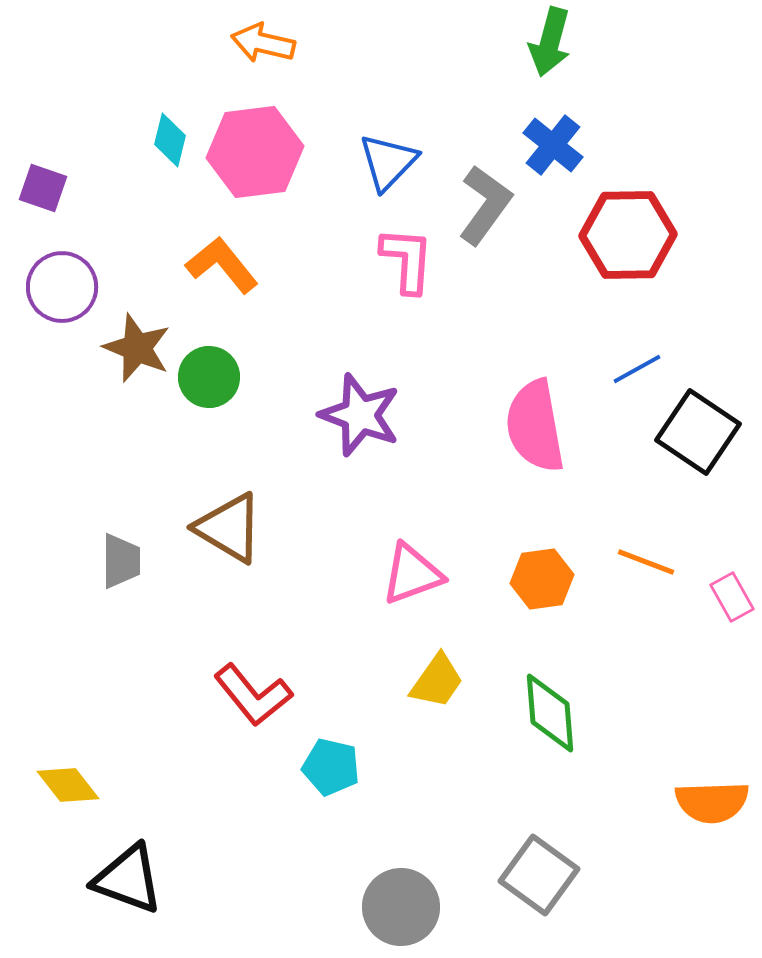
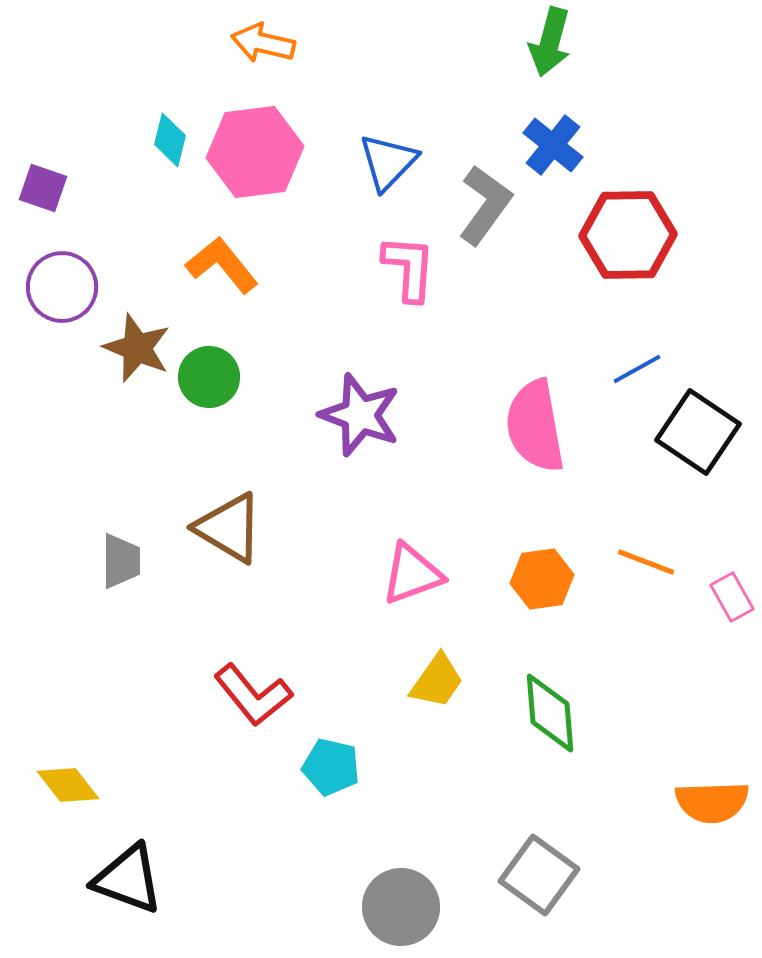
pink L-shape: moved 2 px right, 8 px down
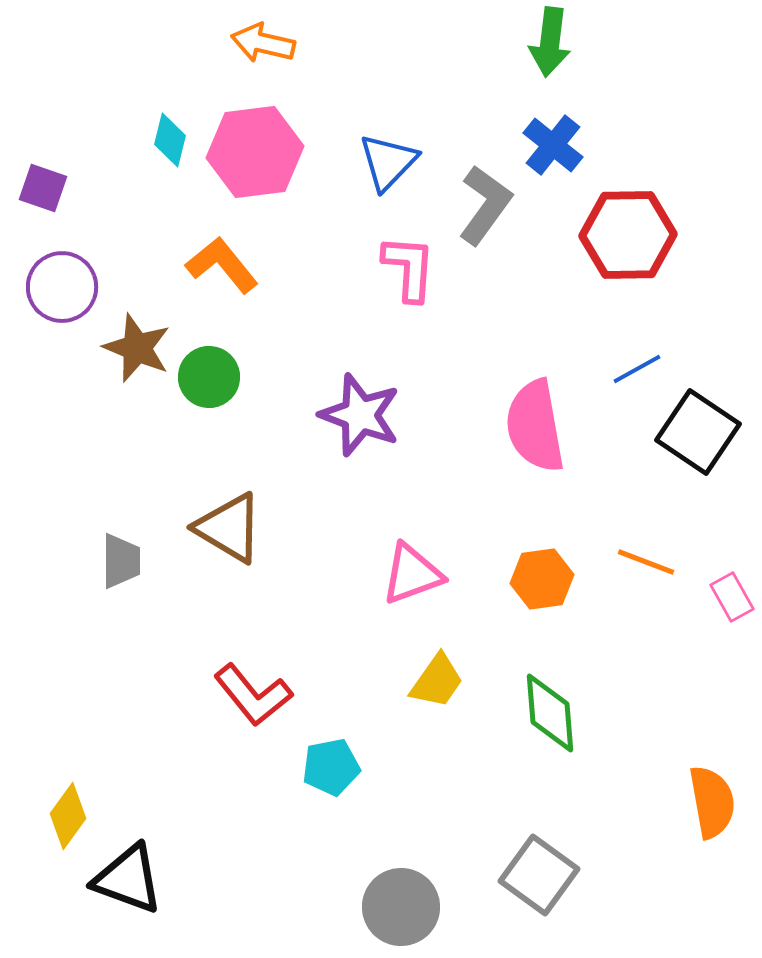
green arrow: rotated 8 degrees counterclockwise
cyan pentagon: rotated 24 degrees counterclockwise
yellow diamond: moved 31 px down; rotated 74 degrees clockwise
orange semicircle: rotated 98 degrees counterclockwise
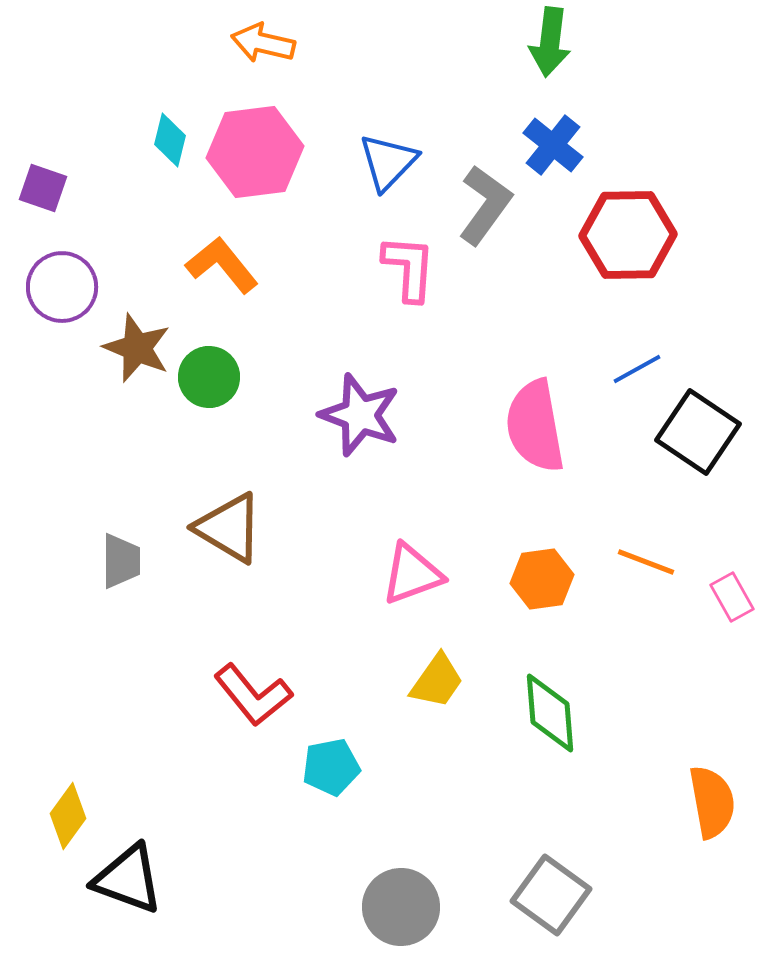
gray square: moved 12 px right, 20 px down
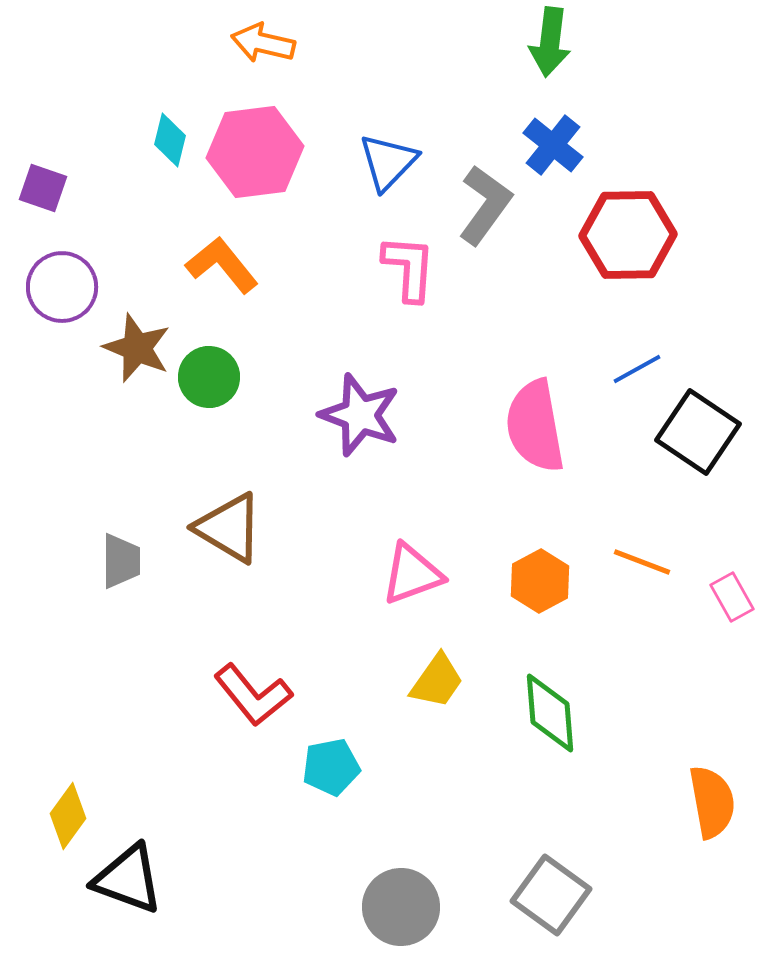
orange line: moved 4 px left
orange hexagon: moved 2 px left, 2 px down; rotated 20 degrees counterclockwise
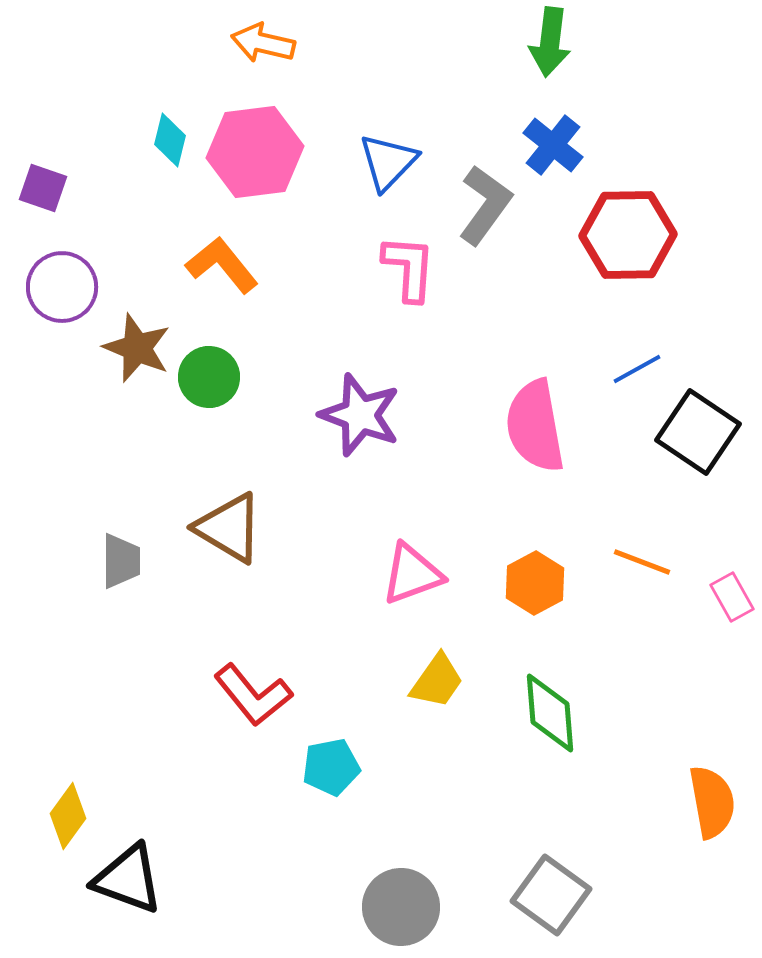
orange hexagon: moved 5 px left, 2 px down
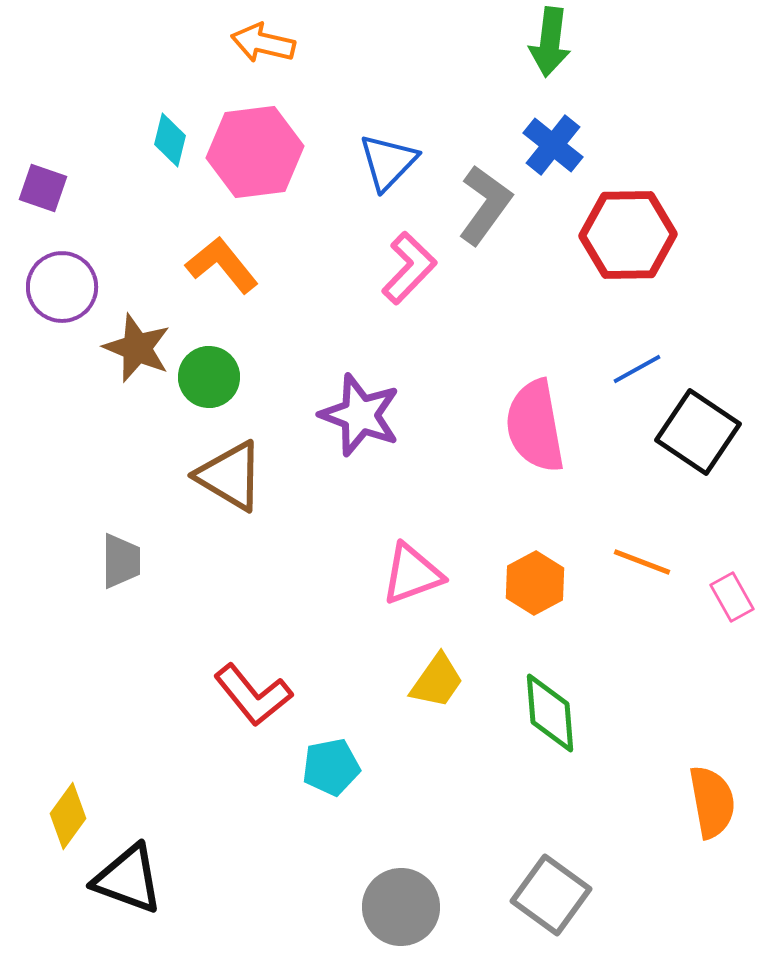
pink L-shape: rotated 40 degrees clockwise
brown triangle: moved 1 px right, 52 px up
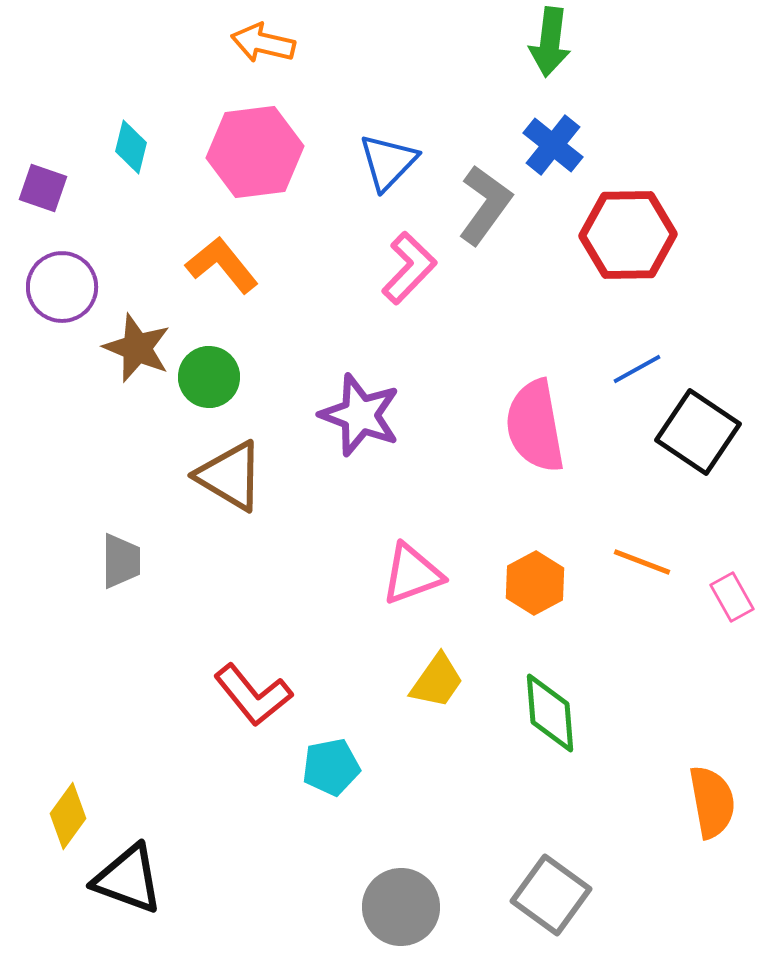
cyan diamond: moved 39 px left, 7 px down
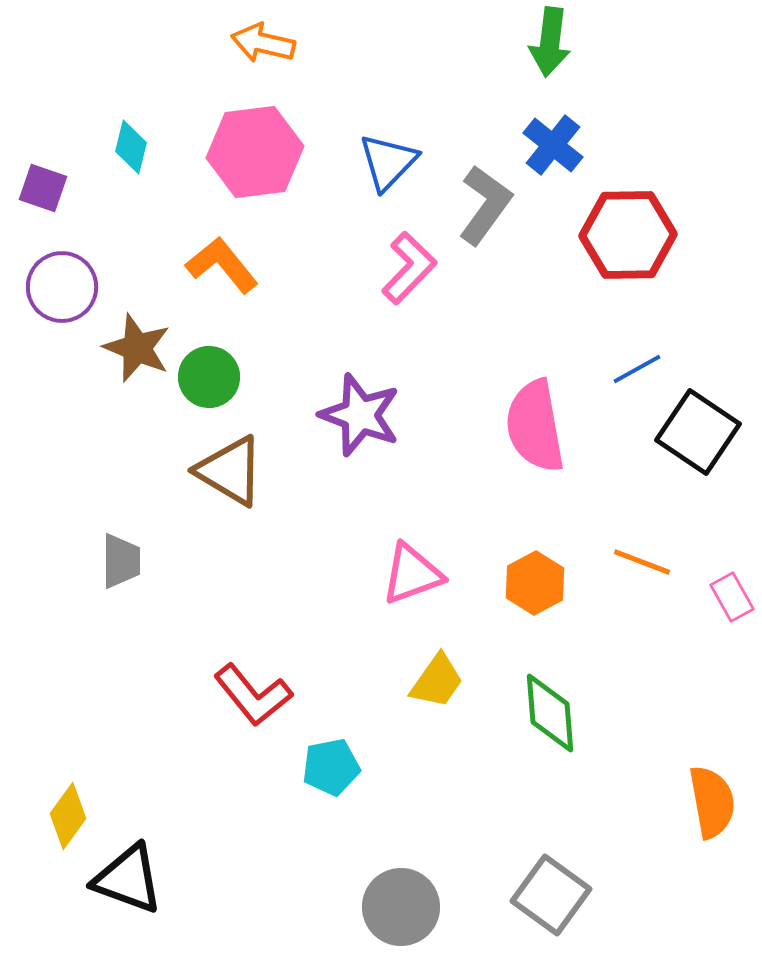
brown triangle: moved 5 px up
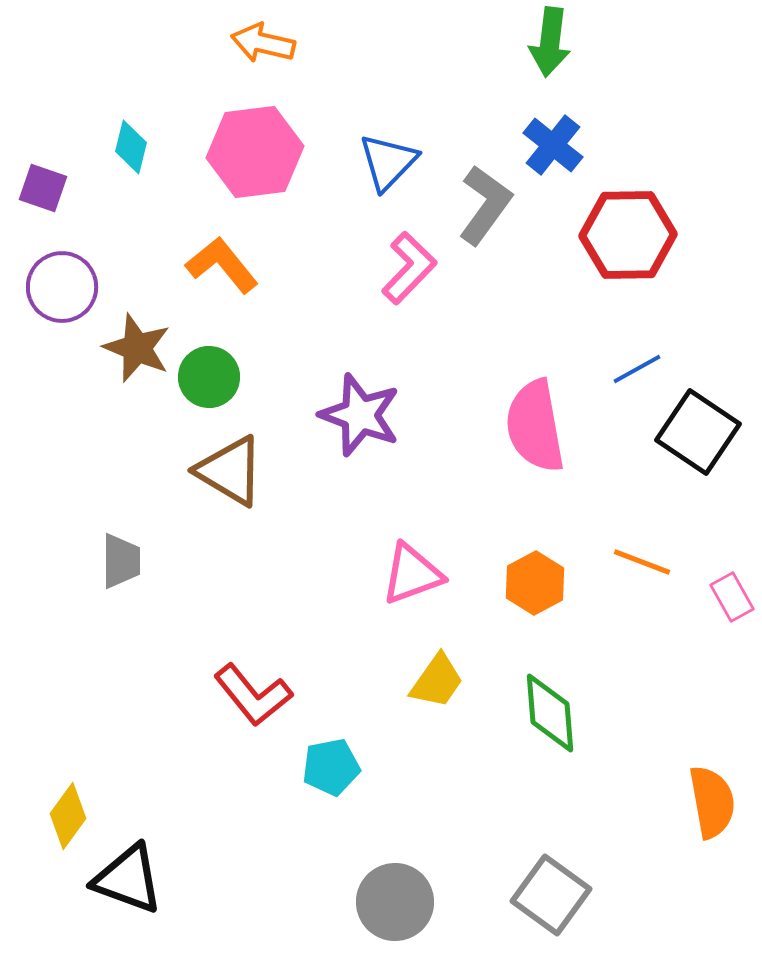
gray circle: moved 6 px left, 5 px up
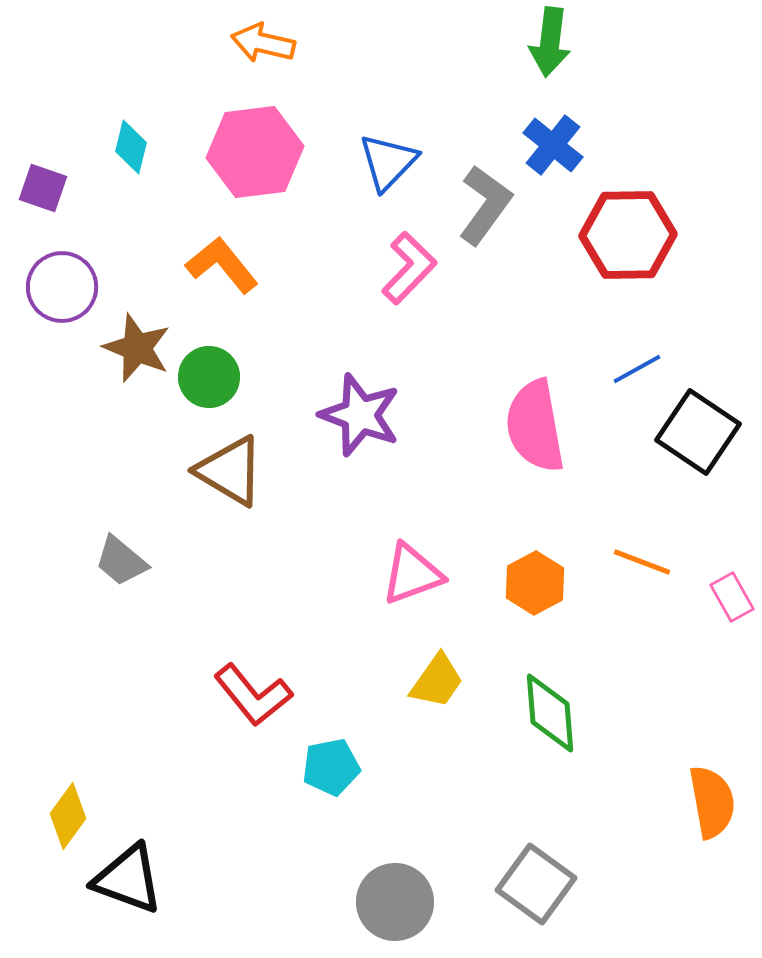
gray trapezoid: rotated 130 degrees clockwise
gray square: moved 15 px left, 11 px up
